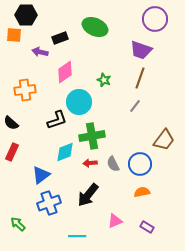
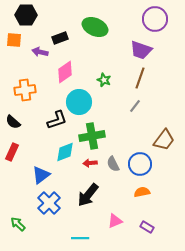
orange square: moved 5 px down
black semicircle: moved 2 px right, 1 px up
blue cross: rotated 25 degrees counterclockwise
cyan line: moved 3 px right, 2 px down
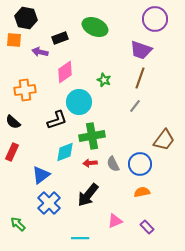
black hexagon: moved 3 px down; rotated 10 degrees clockwise
purple rectangle: rotated 16 degrees clockwise
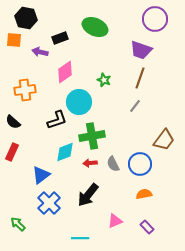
orange semicircle: moved 2 px right, 2 px down
